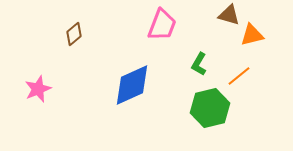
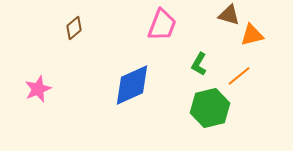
brown diamond: moved 6 px up
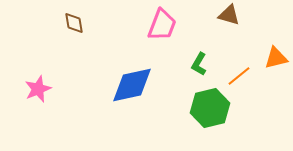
brown diamond: moved 5 px up; rotated 60 degrees counterclockwise
orange triangle: moved 24 px right, 23 px down
blue diamond: rotated 12 degrees clockwise
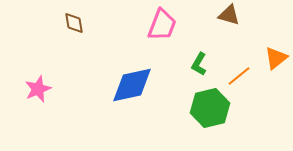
orange triangle: rotated 25 degrees counterclockwise
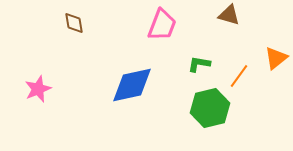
green L-shape: rotated 70 degrees clockwise
orange line: rotated 15 degrees counterclockwise
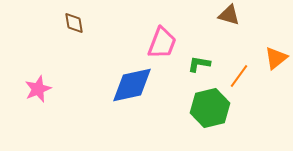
pink trapezoid: moved 18 px down
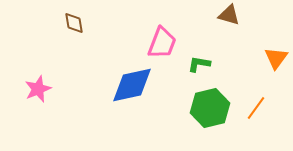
orange triangle: rotated 15 degrees counterclockwise
orange line: moved 17 px right, 32 px down
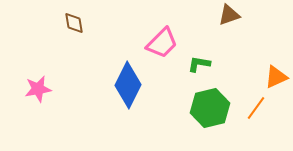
brown triangle: rotated 35 degrees counterclockwise
pink trapezoid: rotated 24 degrees clockwise
orange triangle: moved 19 px down; rotated 30 degrees clockwise
blue diamond: moved 4 px left; rotated 51 degrees counterclockwise
pink star: rotated 12 degrees clockwise
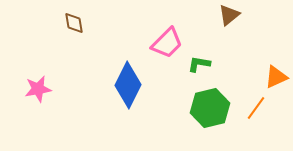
brown triangle: rotated 20 degrees counterclockwise
pink trapezoid: moved 5 px right
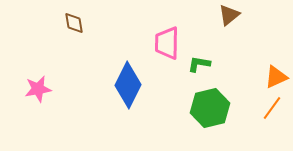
pink trapezoid: rotated 136 degrees clockwise
orange line: moved 16 px right
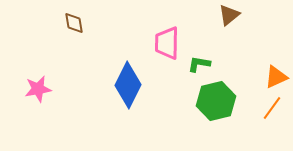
green hexagon: moved 6 px right, 7 px up
